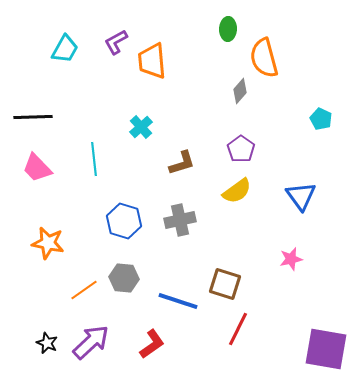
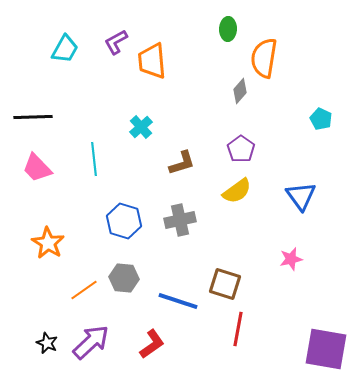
orange semicircle: rotated 24 degrees clockwise
orange star: rotated 20 degrees clockwise
red line: rotated 16 degrees counterclockwise
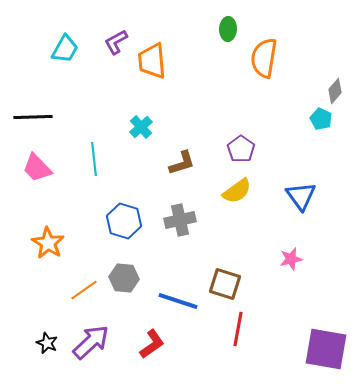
gray diamond: moved 95 px right
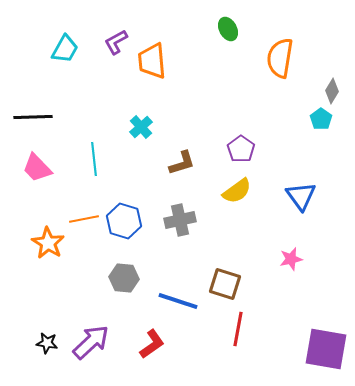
green ellipse: rotated 30 degrees counterclockwise
orange semicircle: moved 16 px right
gray diamond: moved 3 px left; rotated 10 degrees counterclockwise
cyan pentagon: rotated 10 degrees clockwise
orange line: moved 71 px up; rotated 24 degrees clockwise
black star: rotated 15 degrees counterclockwise
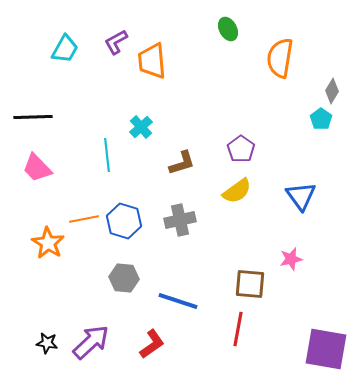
cyan line: moved 13 px right, 4 px up
brown square: moved 25 px right; rotated 12 degrees counterclockwise
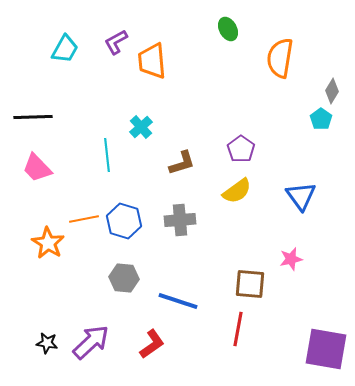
gray cross: rotated 8 degrees clockwise
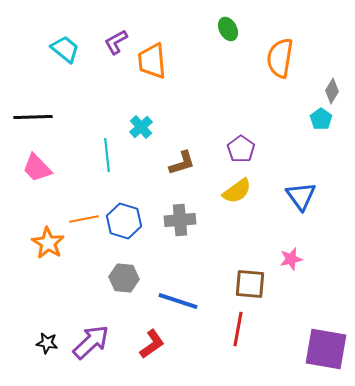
cyan trapezoid: rotated 80 degrees counterclockwise
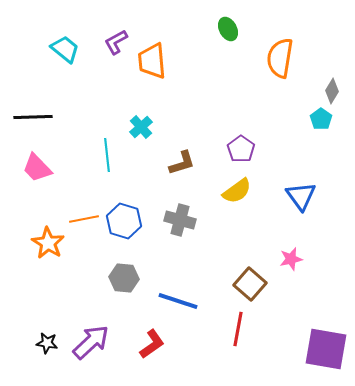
gray cross: rotated 20 degrees clockwise
brown square: rotated 36 degrees clockwise
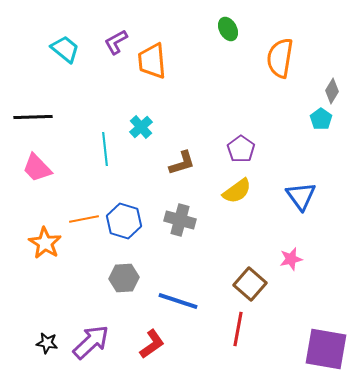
cyan line: moved 2 px left, 6 px up
orange star: moved 3 px left
gray hexagon: rotated 8 degrees counterclockwise
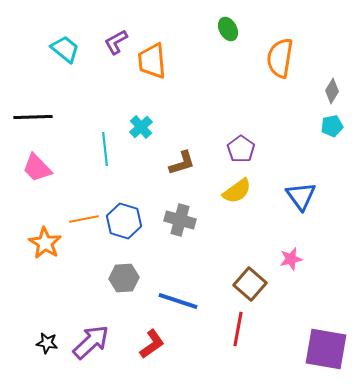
cyan pentagon: moved 11 px right, 7 px down; rotated 25 degrees clockwise
